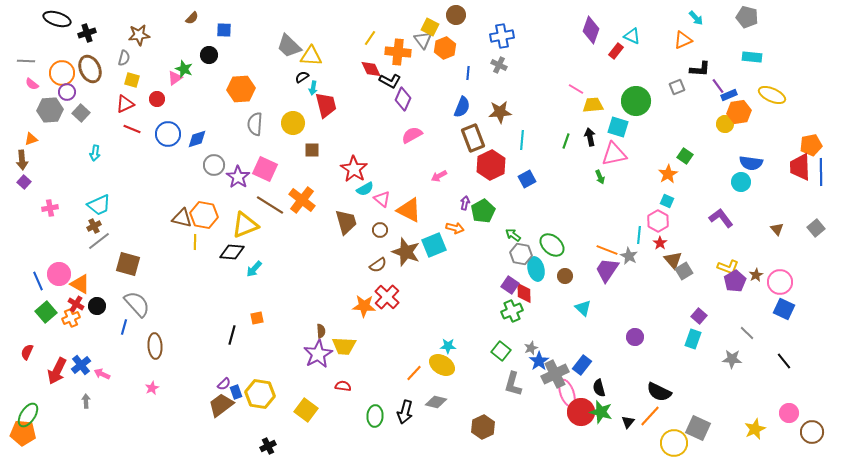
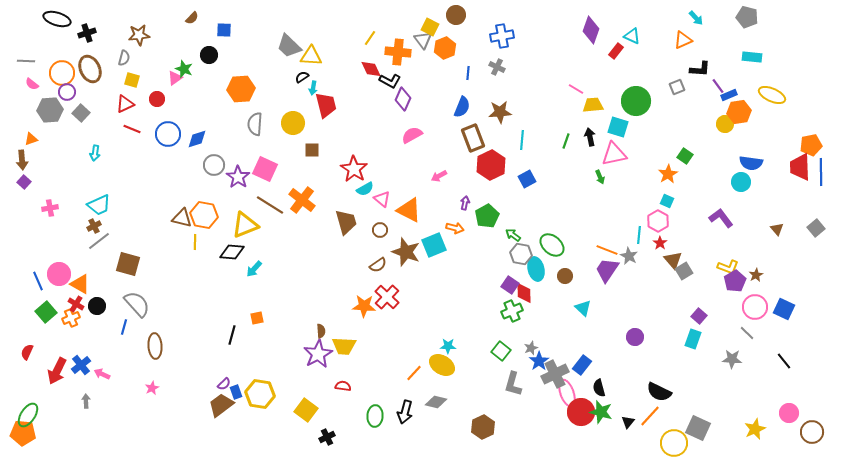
gray cross at (499, 65): moved 2 px left, 2 px down
green pentagon at (483, 211): moved 4 px right, 5 px down
pink circle at (780, 282): moved 25 px left, 25 px down
black cross at (268, 446): moved 59 px right, 9 px up
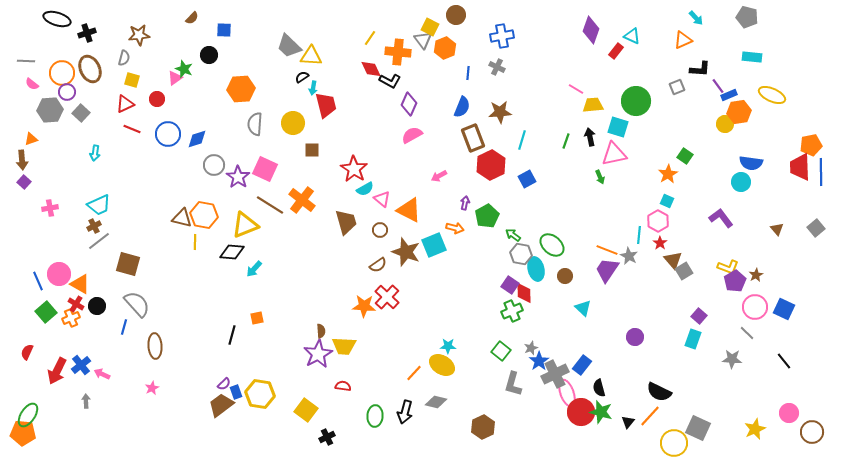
purple diamond at (403, 99): moved 6 px right, 5 px down
cyan line at (522, 140): rotated 12 degrees clockwise
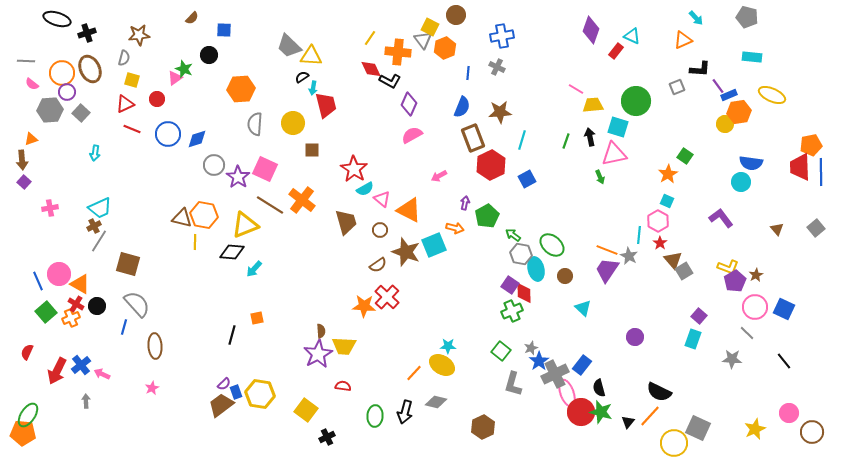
cyan trapezoid at (99, 205): moved 1 px right, 3 px down
gray line at (99, 241): rotated 20 degrees counterclockwise
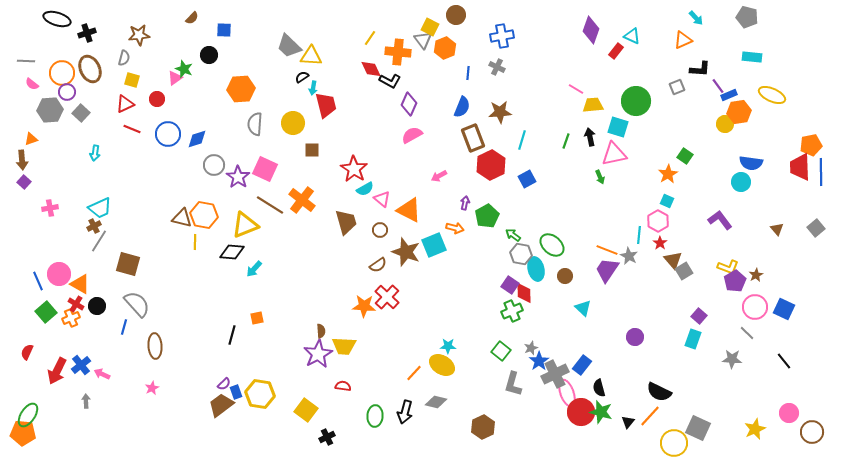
purple L-shape at (721, 218): moved 1 px left, 2 px down
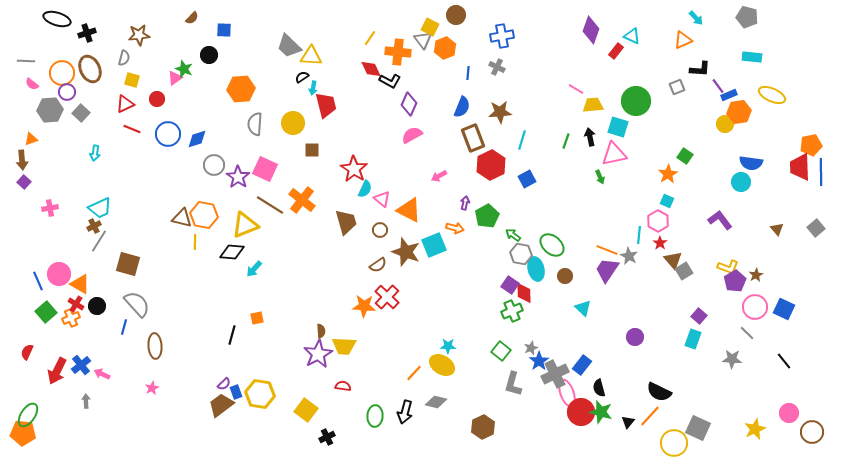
cyan semicircle at (365, 189): rotated 36 degrees counterclockwise
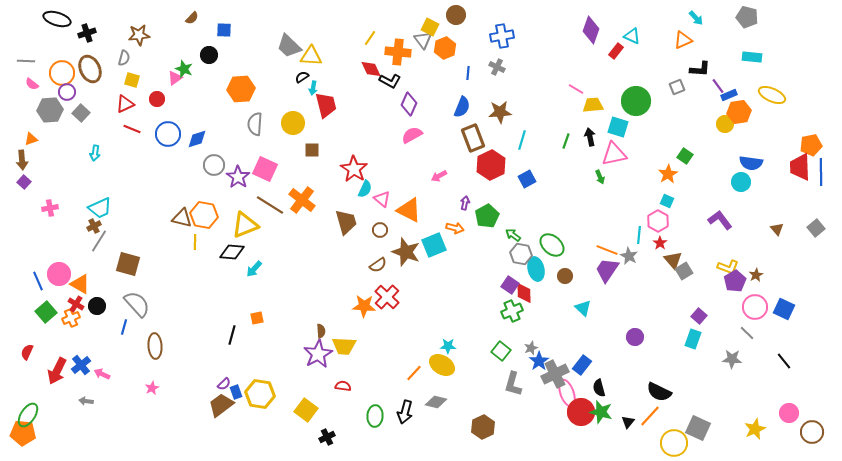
gray arrow at (86, 401): rotated 80 degrees counterclockwise
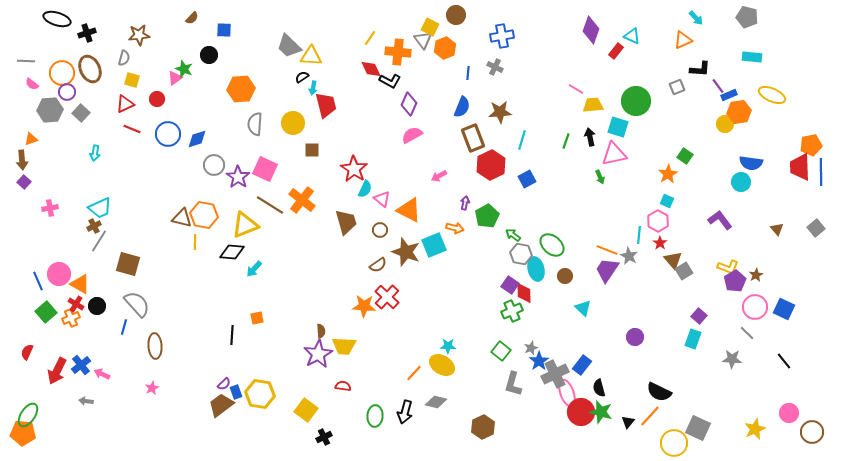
gray cross at (497, 67): moved 2 px left
black line at (232, 335): rotated 12 degrees counterclockwise
black cross at (327, 437): moved 3 px left
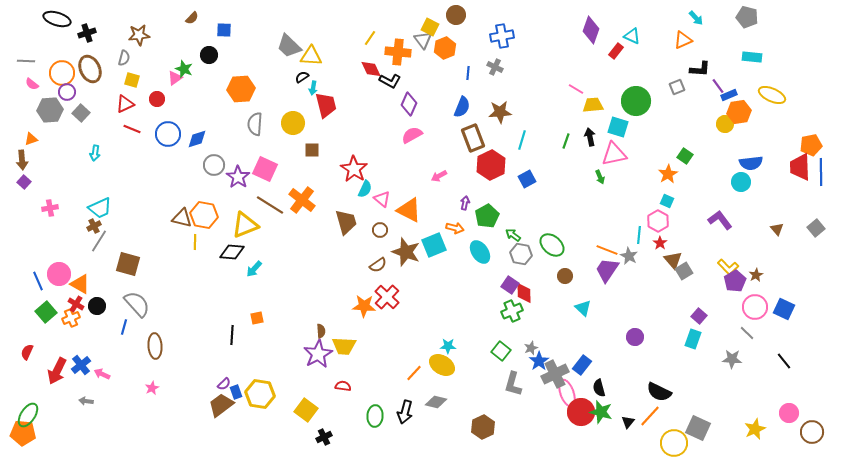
blue semicircle at (751, 163): rotated 15 degrees counterclockwise
yellow L-shape at (728, 267): rotated 25 degrees clockwise
cyan ellipse at (536, 269): moved 56 px left, 17 px up; rotated 20 degrees counterclockwise
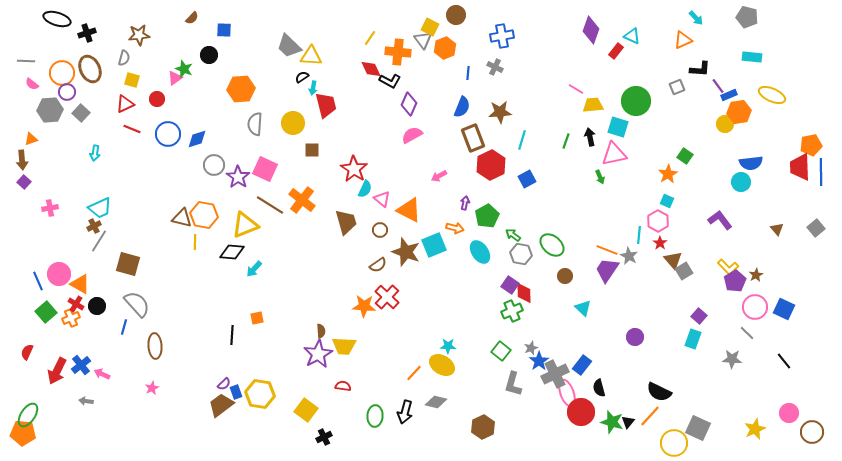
green star at (601, 412): moved 11 px right, 10 px down
